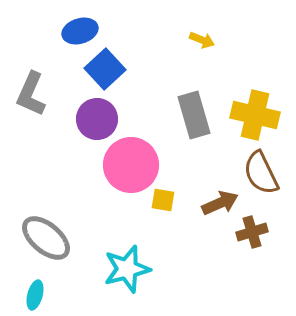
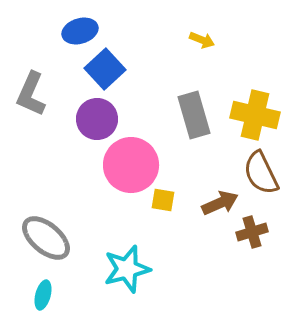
cyan ellipse: moved 8 px right
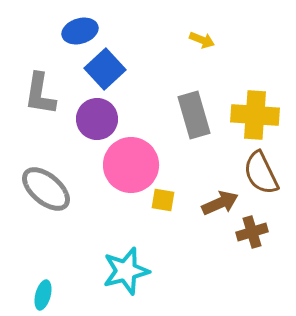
gray L-shape: moved 9 px right; rotated 15 degrees counterclockwise
yellow cross: rotated 9 degrees counterclockwise
gray ellipse: moved 49 px up
cyan star: moved 1 px left, 2 px down
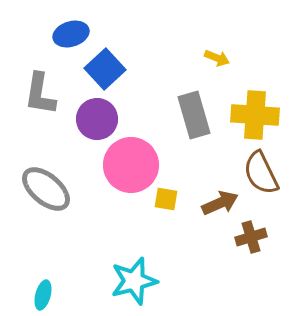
blue ellipse: moved 9 px left, 3 px down
yellow arrow: moved 15 px right, 18 px down
yellow square: moved 3 px right, 1 px up
brown cross: moved 1 px left, 5 px down
cyan star: moved 8 px right, 10 px down
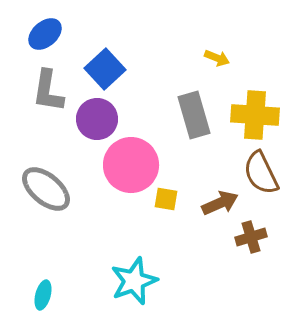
blue ellipse: moved 26 px left; rotated 24 degrees counterclockwise
gray L-shape: moved 8 px right, 3 px up
cyan star: rotated 6 degrees counterclockwise
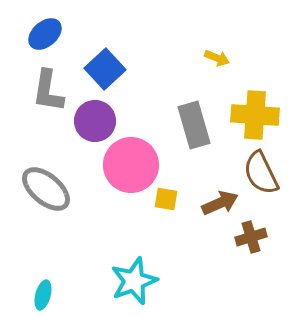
gray rectangle: moved 10 px down
purple circle: moved 2 px left, 2 px down
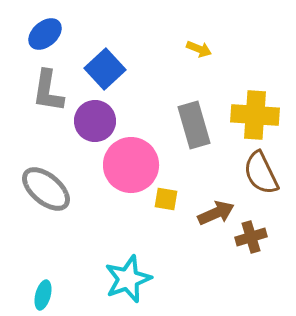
yellow arrow: moved 18 px left, 9 px up
brown arrow: moved 4 px left, 10 px down
cyan star: moved 6 px left, 2 px up
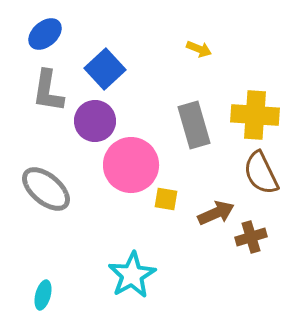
cyan star: moved 4 px right, 4 px up; rotated 9 degrees counterclockwise
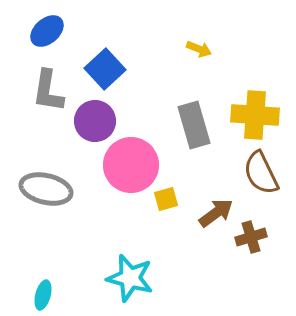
blue ellipse: moved 2 px right, 3 px up
gray ellipse: rotated 27 degrees counterclockwise
yellow square: rotated 25 degrees counterclockwise
brown arrow: rotated 12 degrees counterclockwise
cyan star: moved 2 px left, 3 px down; rotated 27 degrees counterclockwise
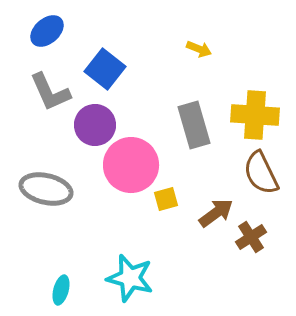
blue square: rotated 9 degrees counterclockwise
gray L-shape: moved 2 px right, 1 px down; rotated 33 degrees counterclockwise
purple circle: moved 4 px down
brown cross: rotated 16 degrees counterclockwise
cyan ellipse: moved 18 px right, 5 px up
